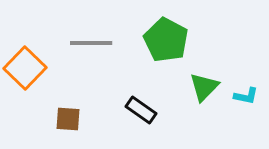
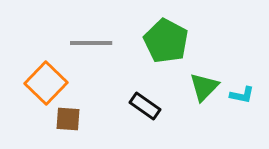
green pentagon: moved 1 px down
orange square: moved 21 px right, 15 px down
cyan L-shape: moved 4 px left, 1 px up
black rectangle: moved 4 px right, 4 px up
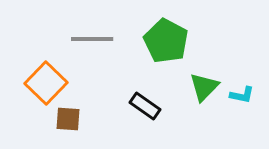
gray line: moved 1 px right, 4 px up
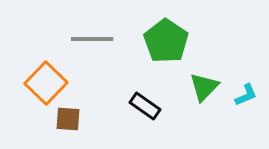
green pentagon: rotated 6 degrees clockwise
cyan L-shape: moved 4 px right; rotated 35 degrees counterclockwise
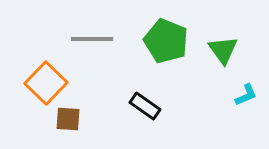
green pentagon: rotated 12 degrees counterclockwise
green triangle: moved 19 px right, 37 px up; rotated 20 degrees counterclockwise
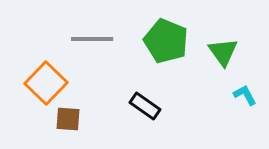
green triangle: moved 2 px down
cyan L-shape: moved 1 px left; rotated 95 degrees counterclockwise
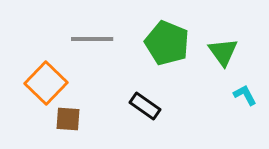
green pentagon: moved 1 px right, 2 px down
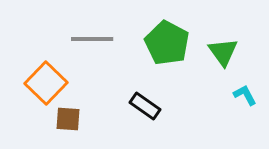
green pentagon: rotated 6 degrees clockwise
